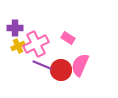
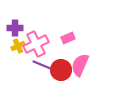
pink rectangle: rotated 56 degrees counterclockwise
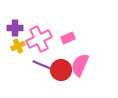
pink cross: moved 3 px right, 5 px up
